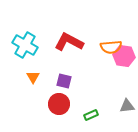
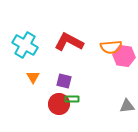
green rectangle: moved 19 px left, 16 px up; rotated 24 degrees clockwise
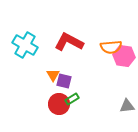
orange triangle: moved 20 px right, 2 px up
green rectangle: rotated 32 degrees counterclockwise
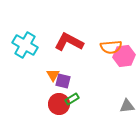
pink hexagon: rotated 15 degrees counterclockwise
purple square: moved 1 px left
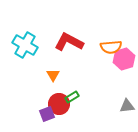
pink hexagon: moved 3 px down; rotated 10 degrees counterclockwise
purple square: moved 16 px left, 33 px down; rotated 35 degrees counterclockwise
green rectangle: moved 2 px up
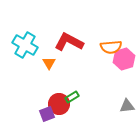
orange triangle: moved 4 px left, 12 px up
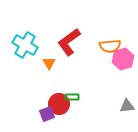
red L-shape: rotated 64 degrees counterclockwise
orange semicircle: moved 1 px left, 1 px up
pink hexagon: moved 1 px left
green rectangle: rotated 32 degrees clockwise
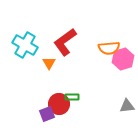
red L-shape: moved 4 px left
orange semicircle: moved 1 px left, 2 px down
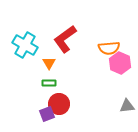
red L-shape: moved 3 px up
pink hexagon: moved 3 px left, 4 px down; rotated 20 degrees counterclockwise
green rectangle: moved 23 px left, 14 px up
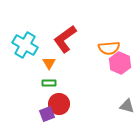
gray triangle: rotated 21 degrees clockwise
